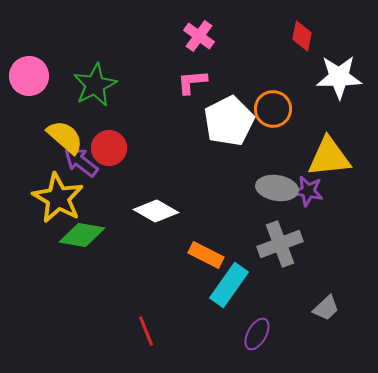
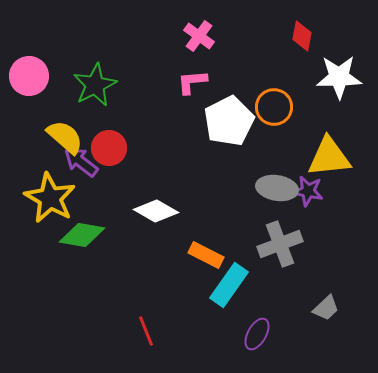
orange circle: moved 1 px right, 2 px up
yellow star: moved 8 px left
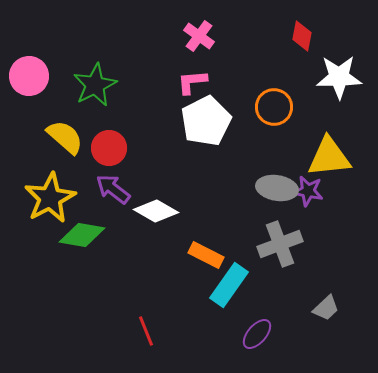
white pentagon: moved 23 px left
purple arrow: moved 32 px right, 27 px down
yellow star: rotated 15 degrees clockwise
purple ellipse: rotated 12 degrees clockwise
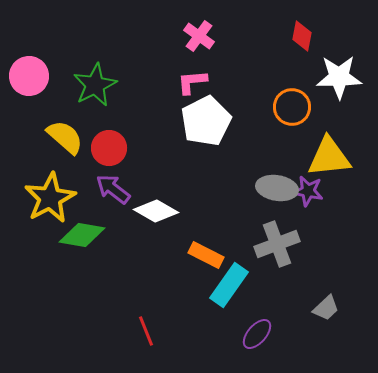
orange circle: moved 18 px right
gray cross: moved 3 px left
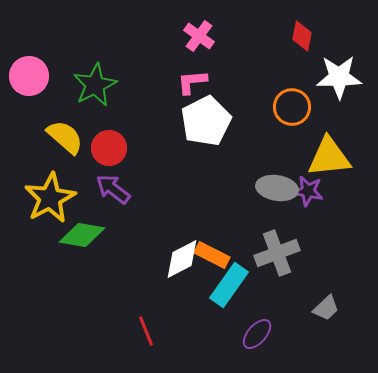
white diamond: moved 26 px right, 48 px down; rotated 57 degrees counterclockwise
gray cross: moved 9 px down
orange rectangle: moved 6 px right
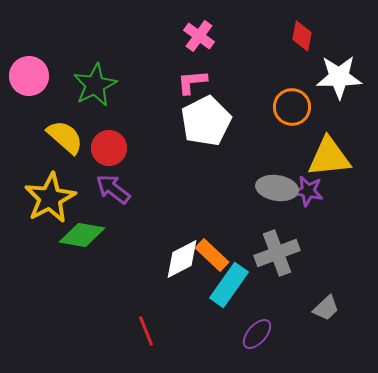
orange rectangle: rotated 16 degrees clockwise
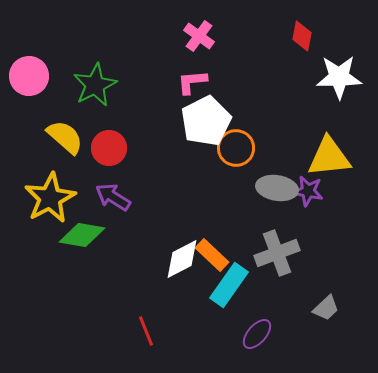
orange circle: moved 56 px left, 41 px down
purple arrow: moved 8 px down; rotated 6 degrees counterclockwise
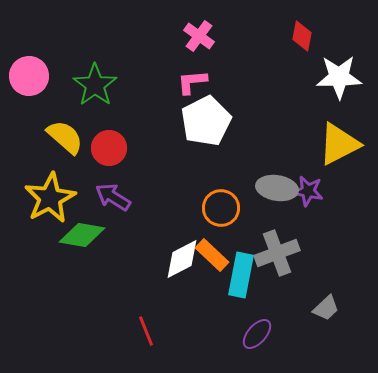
green star: rotated 9 degrees counterclockwise
orange circle: moved 15 px left, 60 px down
yellow triangle: moved 10 px right, 13 px up; rotated 21 degrees counterclockwise
cyan rectangle: moved 12 px right, 10 px up; rotated 24 degrees counterclockwise
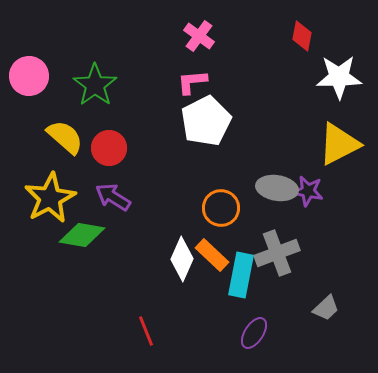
white diamond: rotated 39 degrees counterclockwise
purple ellipse: moved 3 px left, 1 px up; rotated 8 degrees counterclockwise
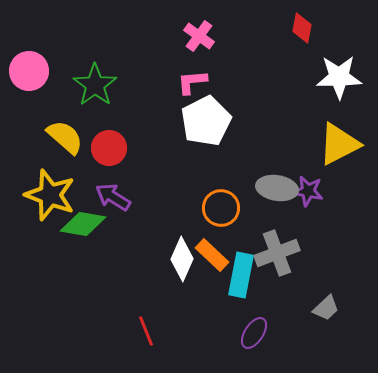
red diamond: moved 8 px up
pink circle: moved 5 px up
yellow star: moved 3 px up; rotated 24 degrees counterclockwise
green diamond: moved 1 px right, 11 px up
